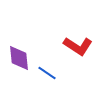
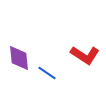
red L-shape: moved 7 px right, 9 px down
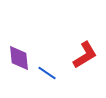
red L-shape: rotated 64 degrees counterclockwise
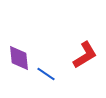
blue line: moved 1 px left, 1 px down
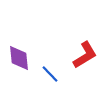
blue line: moved 4 px right; rotated 12 degrees clockwise
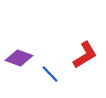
purple diamond: rotated 64 degrees counterclockwise
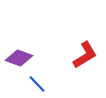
blue line: moved 13 px left, 10 px down
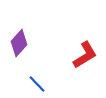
purple diamond: moved 15 px up; rotated 68 degrees counterclockwise
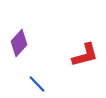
red L-shape: rotated 16 degrees clockwise
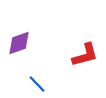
purple diamond: rotated 28 degrees clockwise
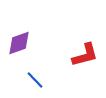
blue line: moved 2 px left, 4 px up
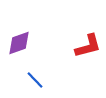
red L-shape: moved 3 px right, 9 px up
